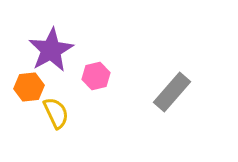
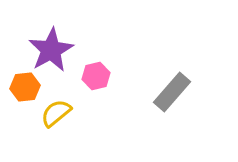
orange hexagon: moved 4 px left
yellow semicircle: rotated 104 degrees counterclockwise
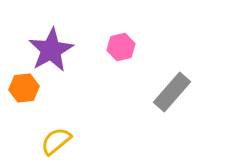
pink hexagon: moved 25 px right, 29 px up
orange hexagon: moved 1 px left, 1 px down
yellow semicircle: moved 28 px down
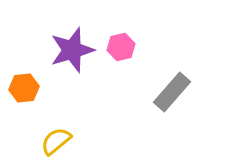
purple star: moved 21 px right; rotated 12 degrees clockwise
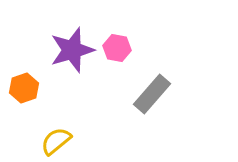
pink hexagon: moved 4 px left, 1 px down; rotated 24 degrees clockwise
orange hexagon: rotated 12 degrees counterclockwise
gray rectangle: moved 20 px left, 2 px down
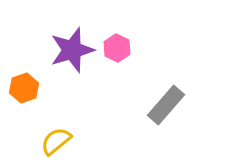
pink hexagon: rotated 16 degrees clockwise
gray rectangle: moved 14 px right, 11 px down
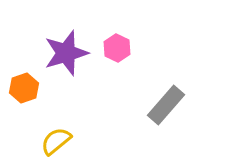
purple star: moved 6 px left, 3 px down
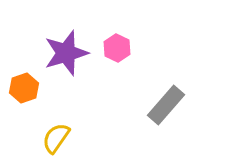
yellow semicircle: moved 3 px up; rotated 16 degrees counterclockwise
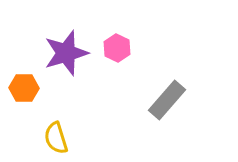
orange hexagon: rotated 20 degrees clockwise
gray rectangle: moved 1 px right, 5 px up
yellow semicircle: rotated 52 degrees counterclockwise
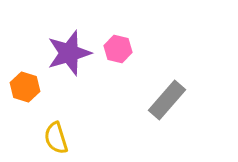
pink hexagon: moved 1 px right, 1 px down; rotated 12 degrees counterclockwise
purple star: moved 3 px right
orange hexagon: moved 1 px right, 1 px up; rotated 16 degrees clockwise
